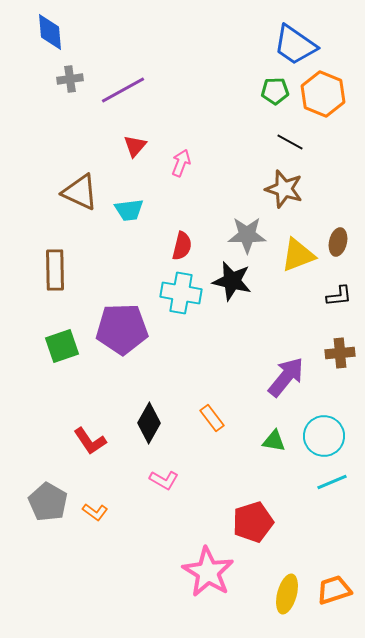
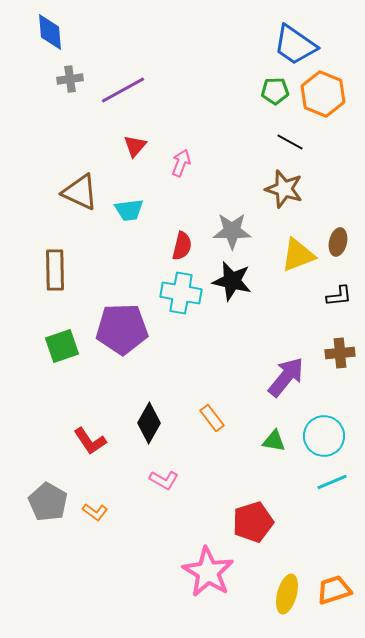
gray star: moved 15 px left, 4 px up
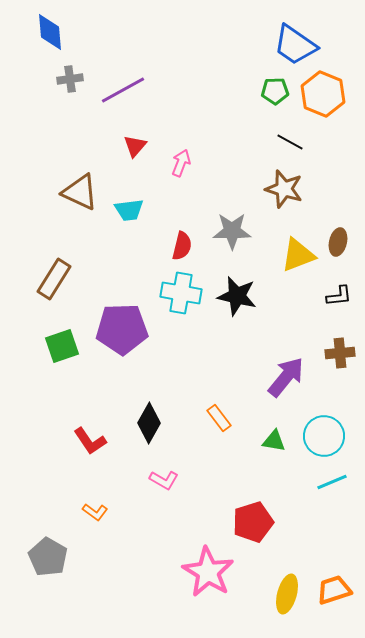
brown rectangle: moved 1 px left, 9 px down; rotated 33 degrees clockwise
black star: moved 5 px right, 15 px down
orange rectangle: moved 7 px right
gray pentagon: moved 55 px down
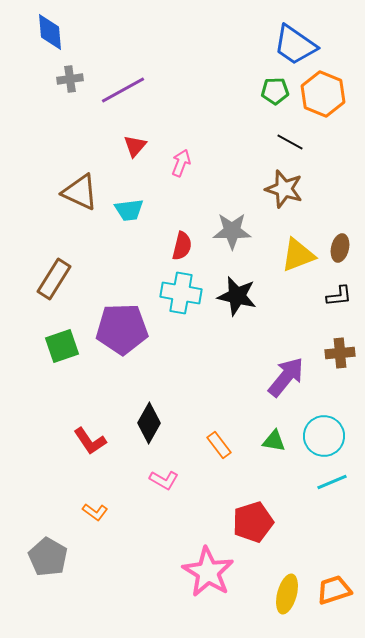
brown ellipse: moved 2 px right, 6 px down
orange rectangle: moved 27 px down
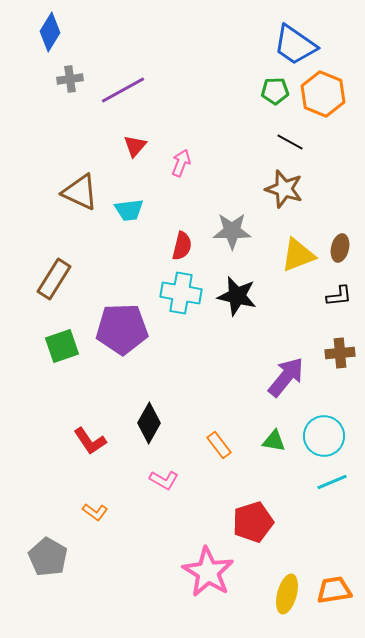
blue diamond: rotated 36 degrees clockwise
orange trapezoid: rotated 9 degrees clockwise
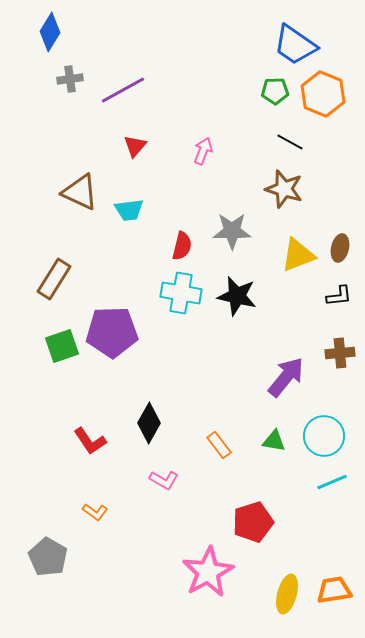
pink arrow: moved 22 px right, 12 px up
purple pentagon: moved 10 px left, 3 px down
pink star: rotated 12 degrees clockwise
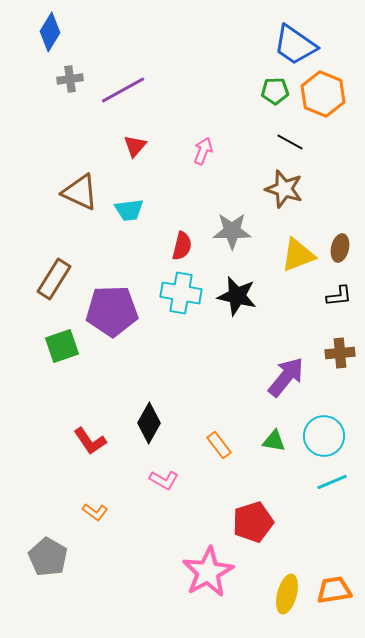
purple pentagon: moved 21 px up
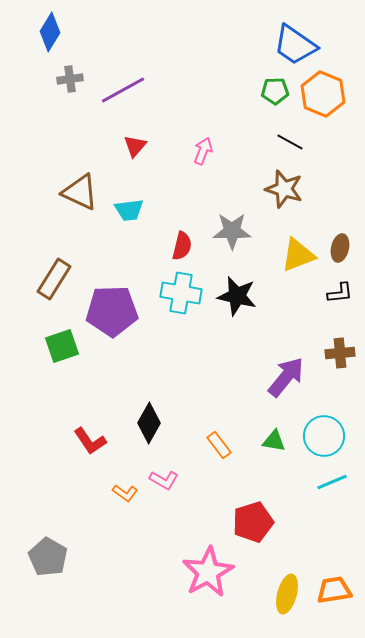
black L-shape: moved 1 px right, 3 px up
orange L-shape: moved 30 px right, 19 px up
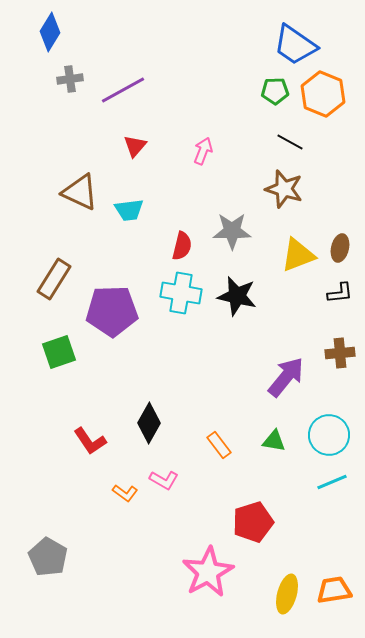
green square: moved 3 px left, 6 px down
cyan circle: moved 5 px right, 1 px up
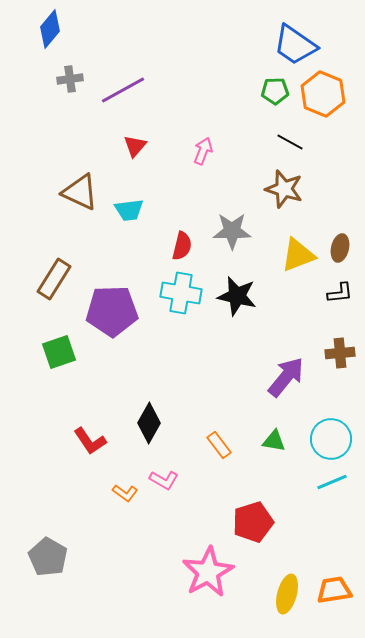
blue diamond: moved 3 px up; rotated 9 degrees clockwise
cyan circle: moved 2 px right, 4 px down
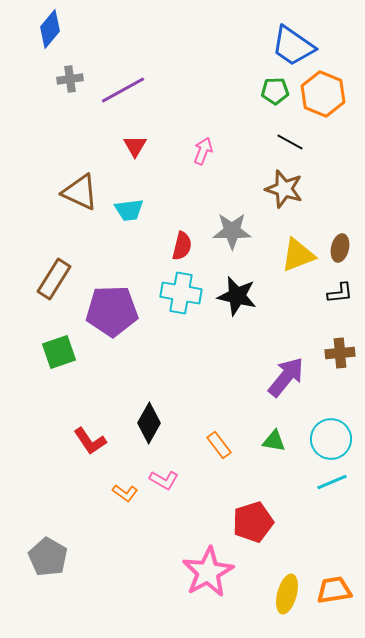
blue trapezoid: moved 2 px left, 1 px down
red triangle: rotated 10 degrees counterclockwise
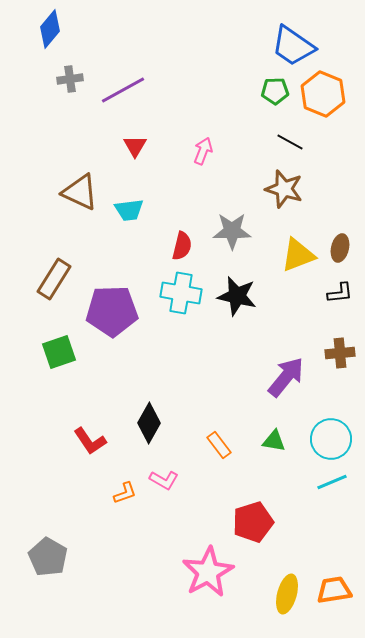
orange L-shape: rotated 55 degrees counterclockwise
